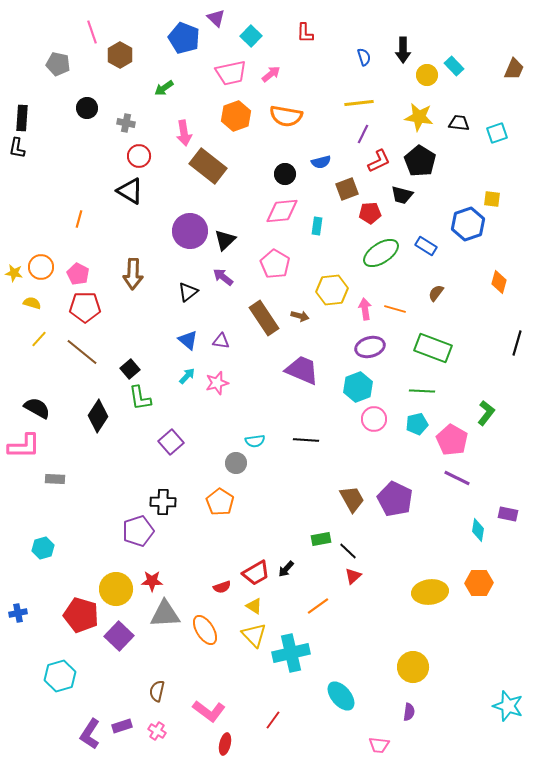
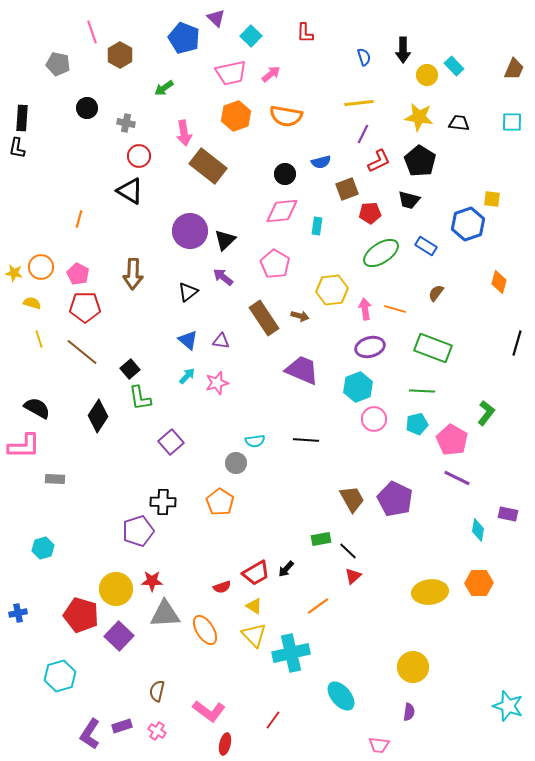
cyan square at (497, 133): moved 15 px right, 11 px up; rotated 20 degrees clockwise
black trapezoid at (402, 195): moved 7 px right, 5 px down
yellow line at (39, 339): rotated 60 degrees counterclockwise
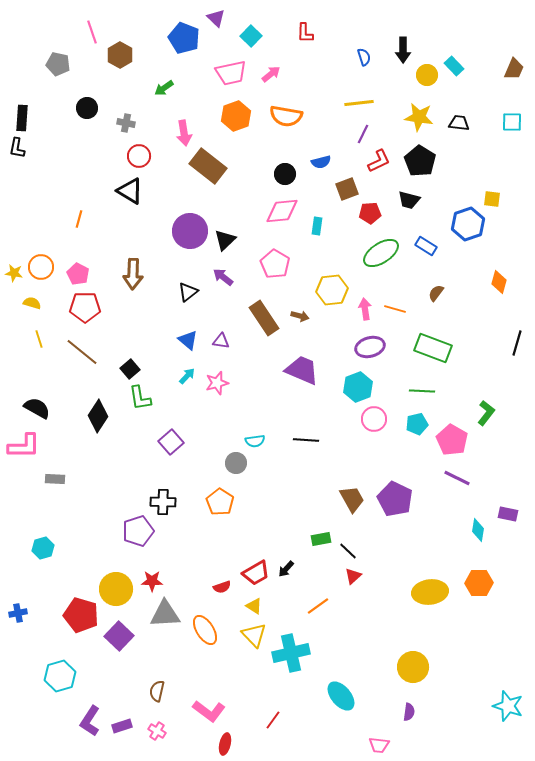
purple L-shape at (90, 734): moved 13 px up
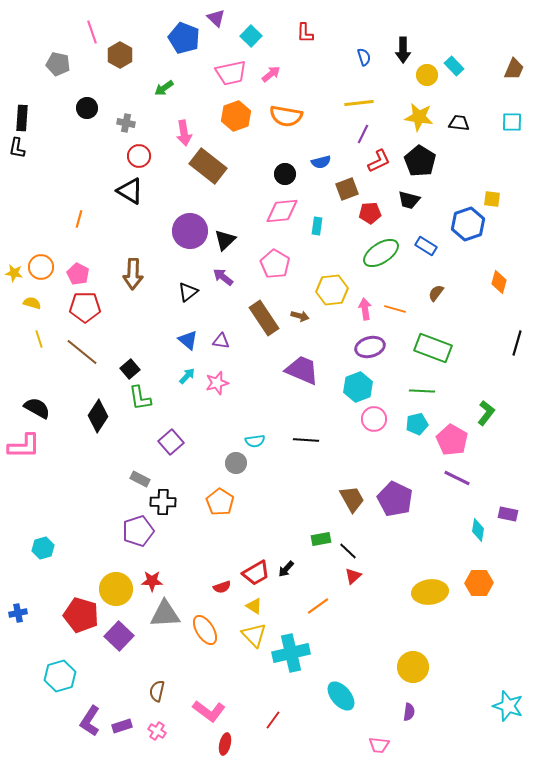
gray rectangle at (55, 479): moved 85 px right; rotated 24 degrees clockwise
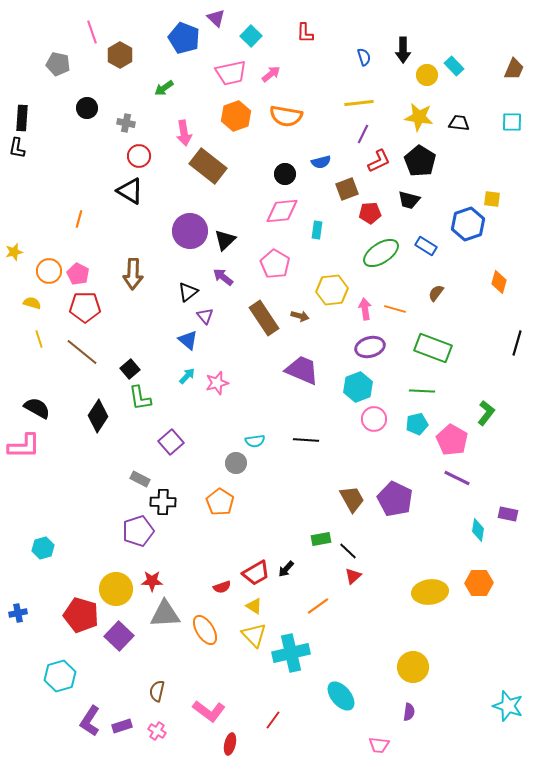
cyan rectangle at (317, 226): moved 4 px down
orange circle at (41, 267): moved 8 px right, 4 px down
yellow star at (14, 273): moved 21 px up; rotated 24 degrees counterclockwise
purple triangle at (221, 341): moved 16 px left, 25 px up; rotated 42 degrees clockwise
red ellipse at (225, 744): moved 5 px right
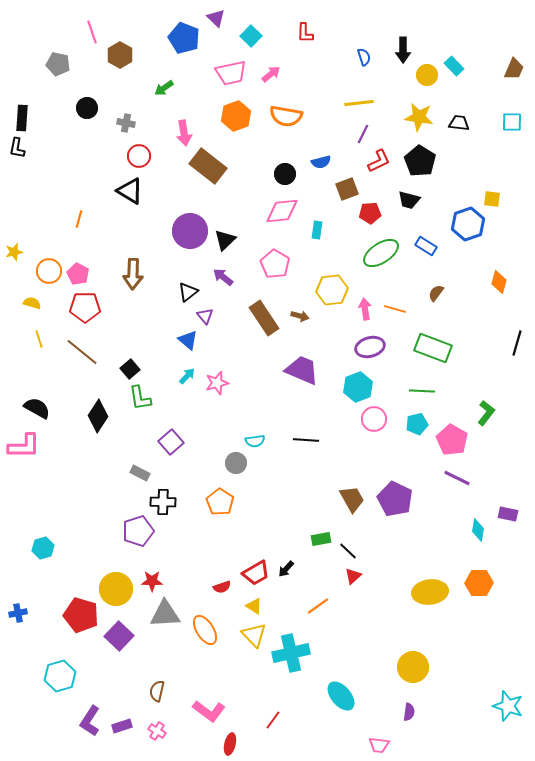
gray rectangle at (140, 479): moved 6 px up
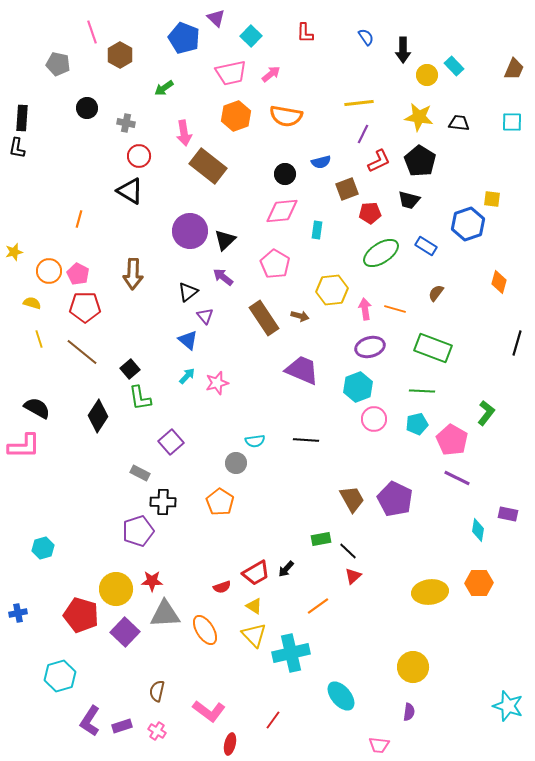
blue semicircle at (364, 57): moved 2 px right, 20 px up; rotated 18 degrees counterclockwise
purple square at (119, 636): moved 6 px right, 4 px up
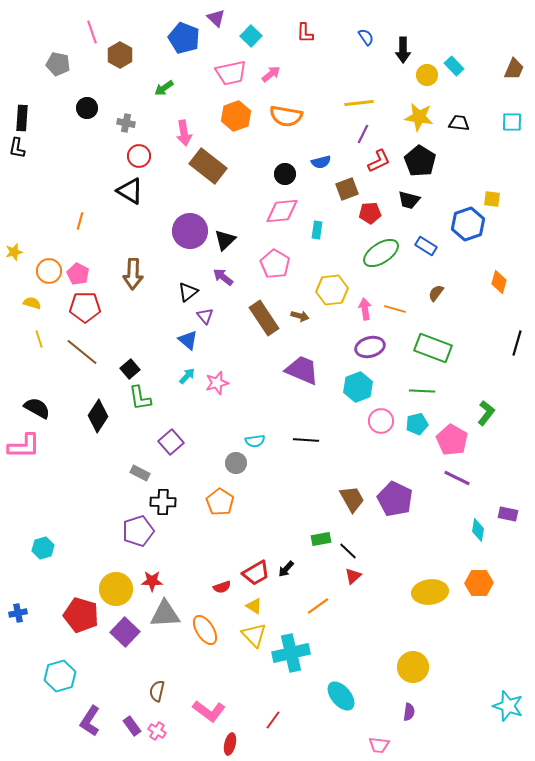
orange line at (79, 219): moved 1 px right, 2 px down
pink circle at (374, 419): moved 7 px right, 2 px down
purple rectangle at (122, 726): moved 10 px right; rotated 72 degrees clockwise
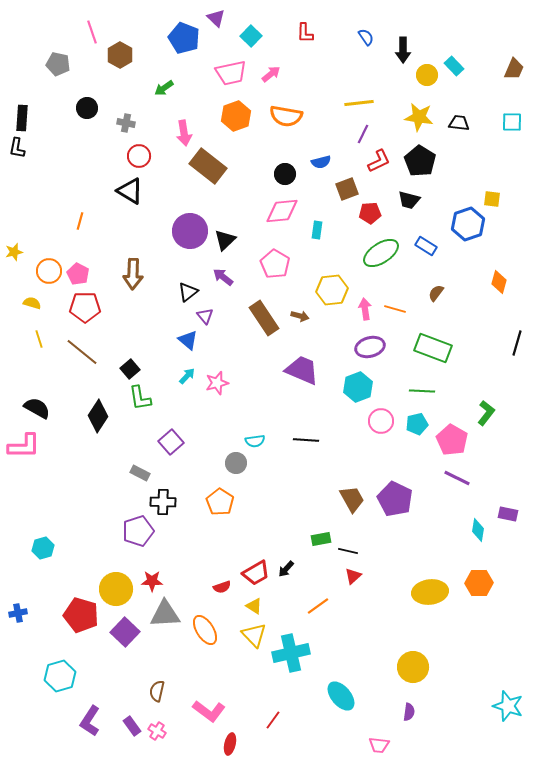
black line at (348, 551): rotated 30 degrees counterclockwise
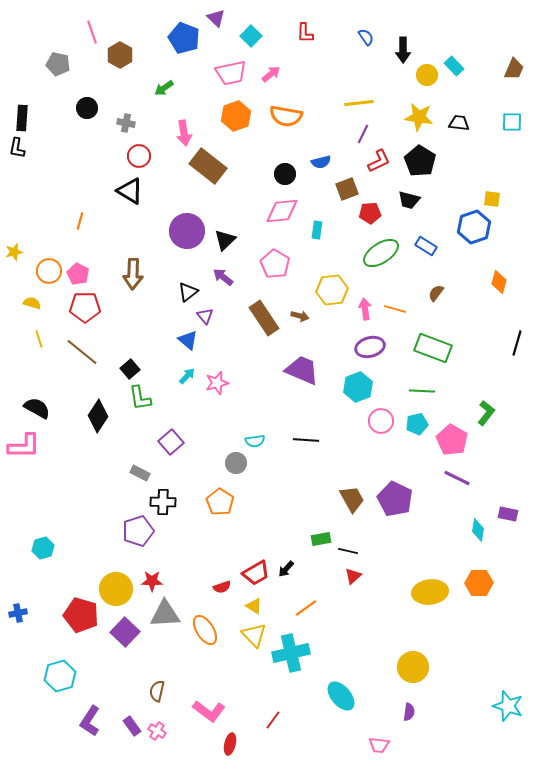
blue hexagon at (468, 224): moved 6 px right, 3 px down
purple circle at (190, 231): moved 3 px left
orange line at (318, 606): moved 12 px left, 2 px down
